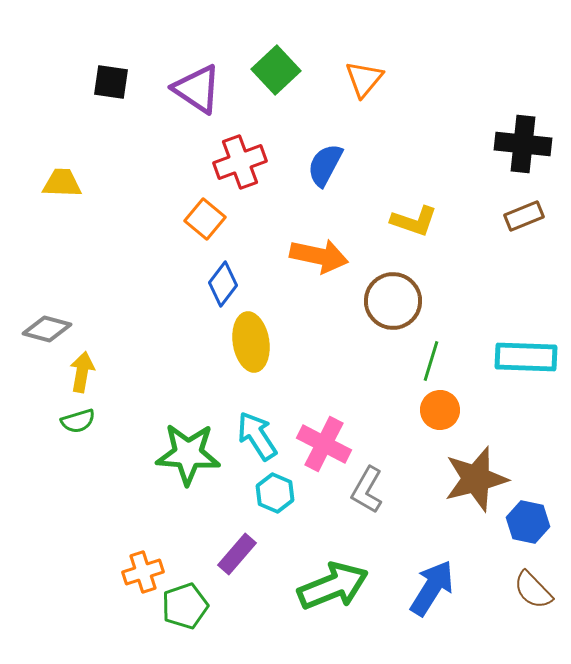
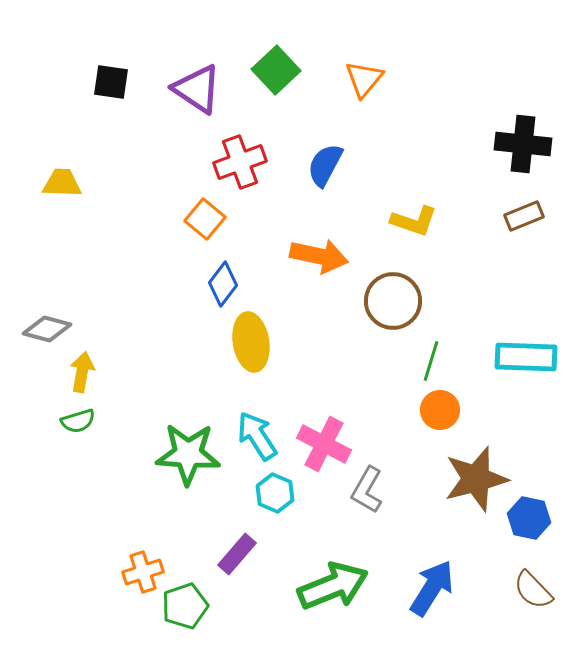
blue hexagon: moved 1 px right, 4 px up
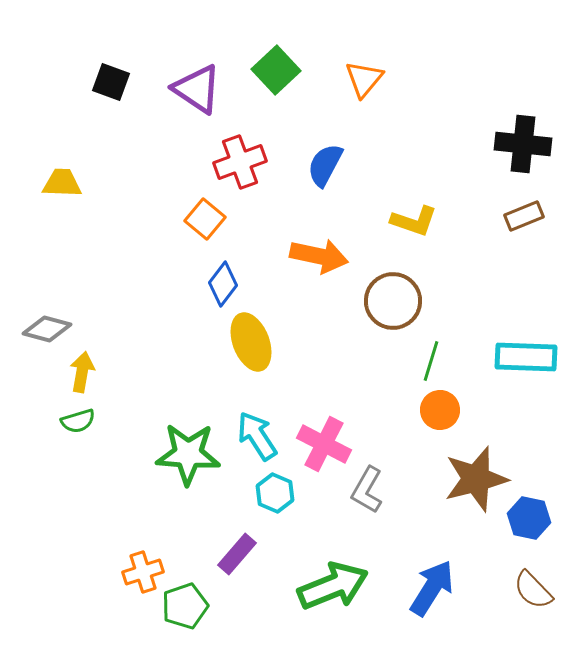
black square: rotated 12 degrees clockwise
yellow ellipse: rotated 12 degrees counterclockwise
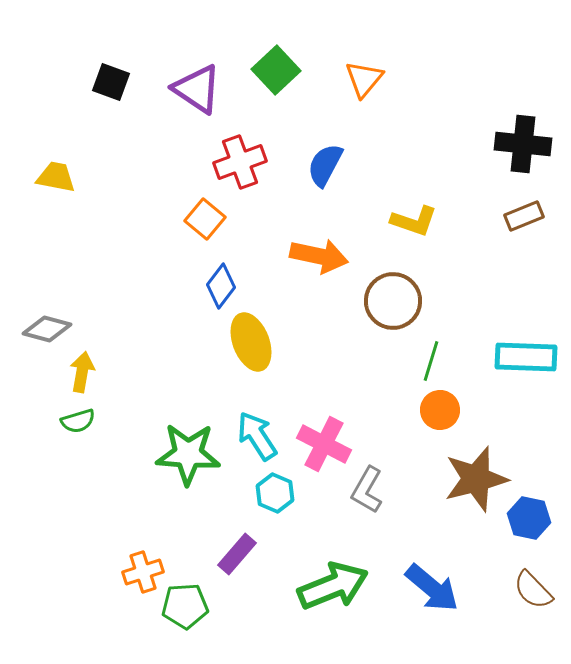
yellow trapezoid: moved 6 px left, 6 px up; rotated 9 degrees clockwise
blue diamond: moved 2 px left, 2 px down
blue arrow: rotated 98 degrees clockwise
green pentagon: rotated 15 degrees clockwise
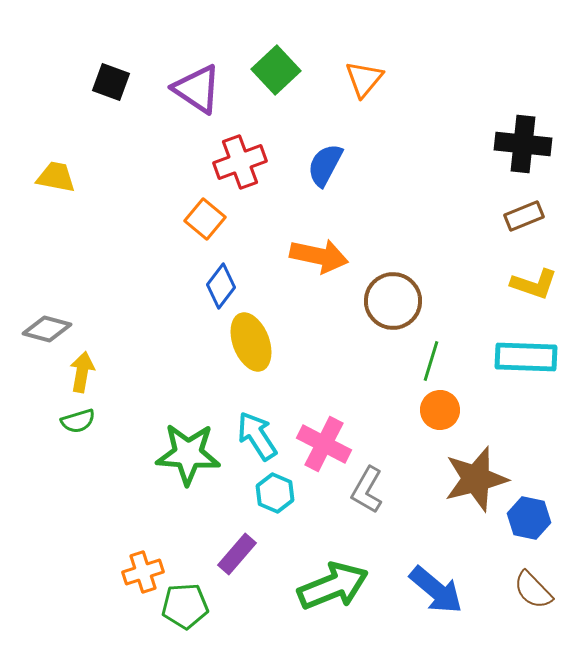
yellow L-shape: moved 120 px right, 63 px down
blue arrow: moved 4 px right, 2 px down
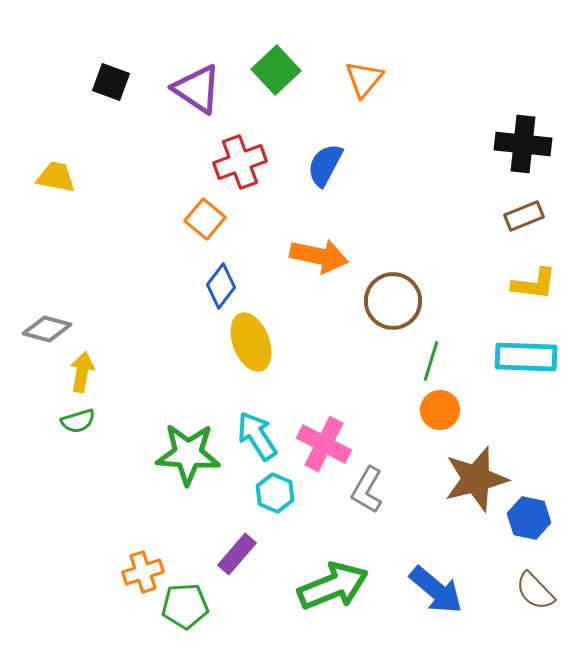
yellow L-shape: rotated 12 degrees counterclockwise
brown semicircle: moved 2 px right, 1 px down
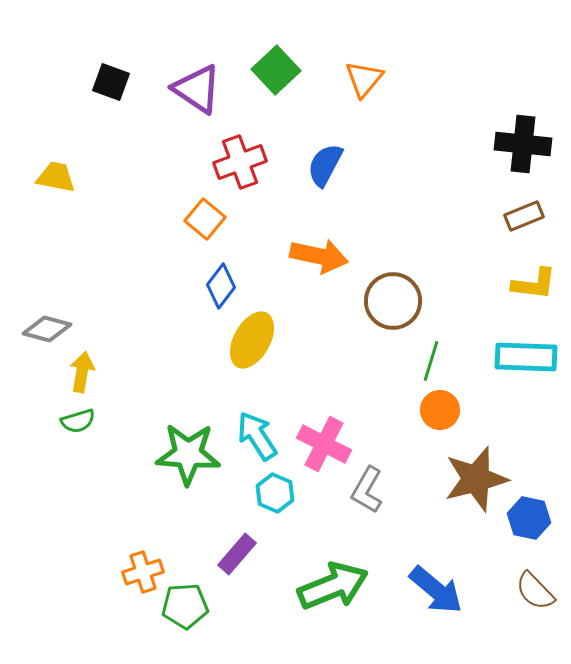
yellow ellipse: moved 1 px right, 2 px up; rotated 50 degrees clockwise
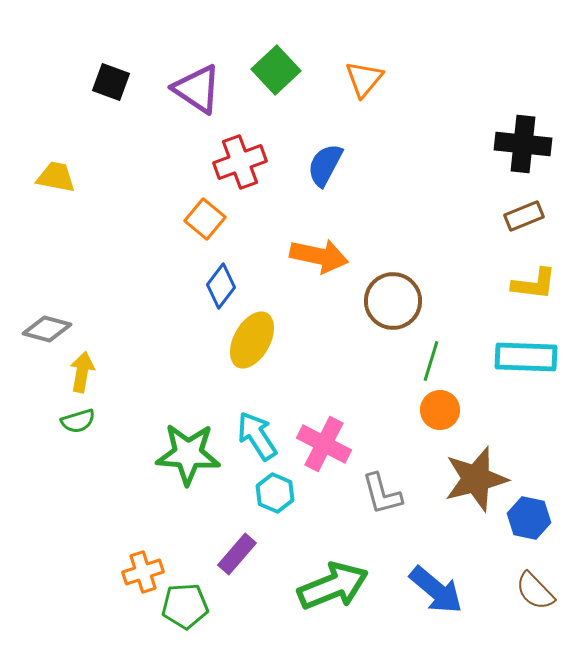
gray L-shape: moved 15 px right, 4 px down; rotated 45 degrees counterclockwise
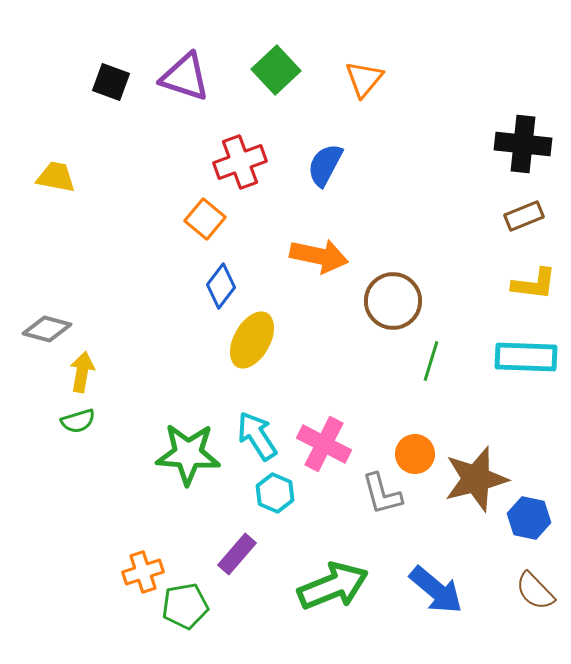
purple triangle: moved 12 px left, 12 px up; rotated 16 degrees counterclockwise
orange circle: moved 25 px left, 44 px down
green pentagon: rotated 6 degrees counterclockwise
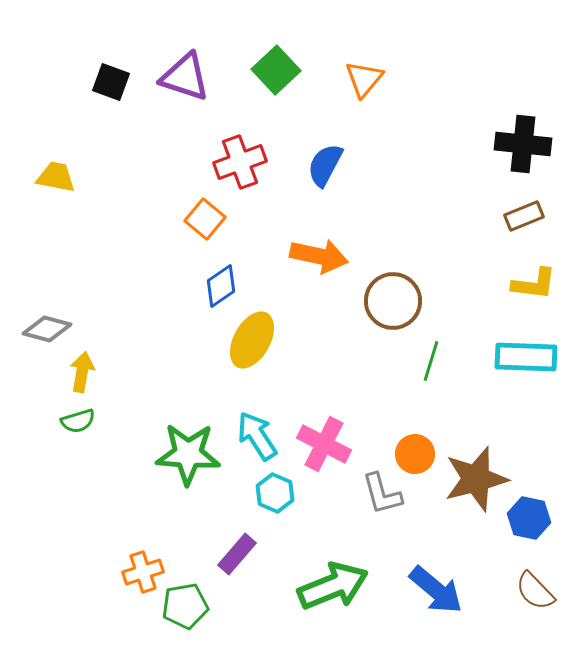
blue diamond: rotated 18 degrees clockwise
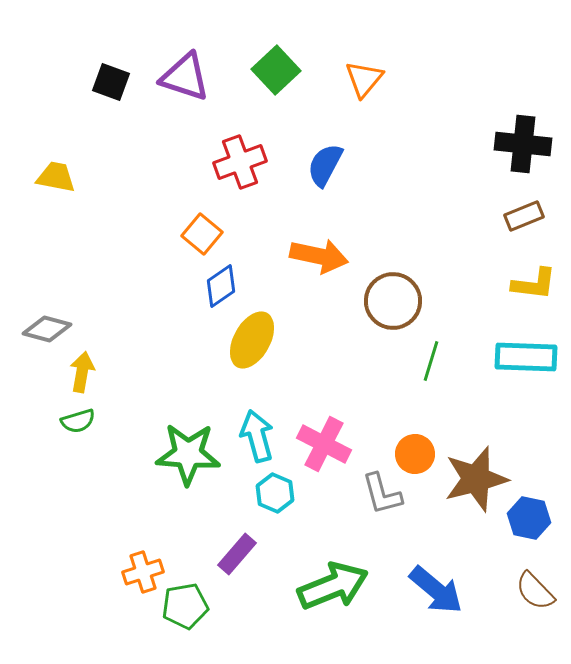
orange square: moved 3 px left, 15 px down
cyan arrow: rotated 18 degrees clockwise
